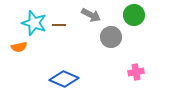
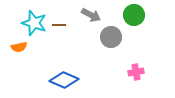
blue diamond: moved 1 px down
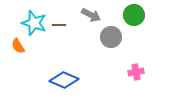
orange semicircle: moved 1 px left, 1 px up; rotated 70 degrees clockwise
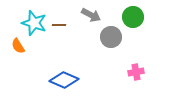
green circle: moved 1 px left, 2 px down
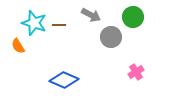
pink cross: rotated 21 degrees counterclockwise
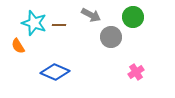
blue diamond: moved 9 px left, 8 px up
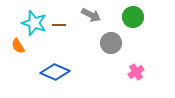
gray circle: moved 6 px down
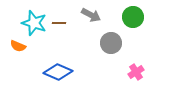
brown line: moved 2 px up
orange semicircle: rotated 35 degrees counterclockwise
blue diamond: moved 3 px right
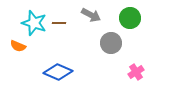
green circle: moved 3 px left, 1 px down
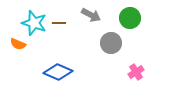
orange semicircle: moved 2 px up
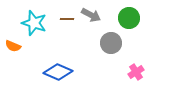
green circle: moved 1 px left
brown line: moved 8 px right, 4 px up
orange semicircle: moved 5 px left, 2 px down
